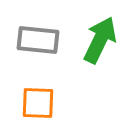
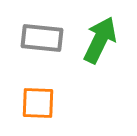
gray rectangle: moved 4 px right, 2 px up
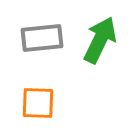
gray rectangle: rotated 12 degrees counterclockwise
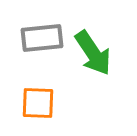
green arrow: moved 7 px left, 13 px down; rotated 120 degrees clockwise
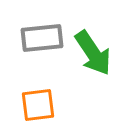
orange square: moved 2 px down; rotated 9 degrees counterclockwise
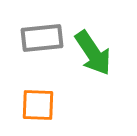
orange square: rotated 9 degrees clockwise
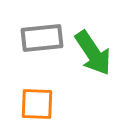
orange square: moved 1 px left, 1 px up
